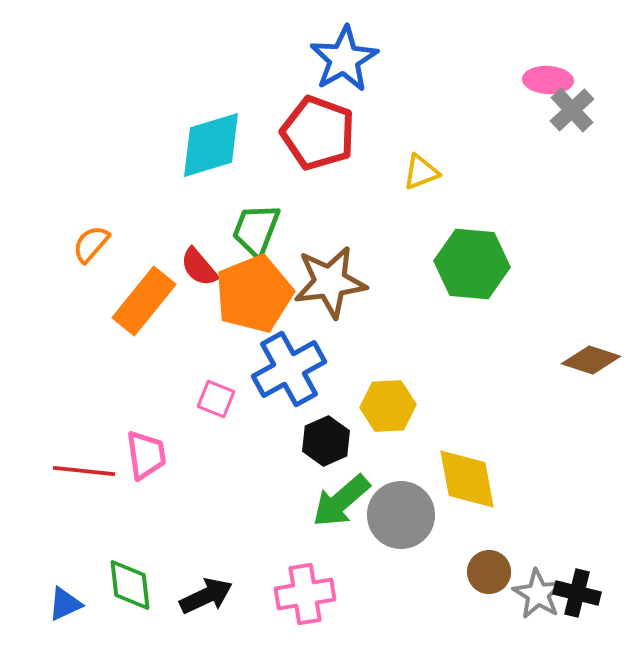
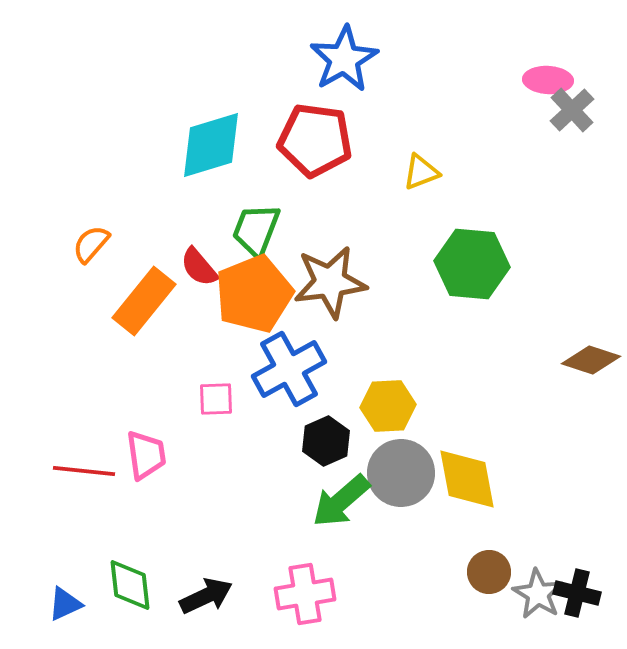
red pentagon: moved 3 px left, 7 px down; rotated 12 degrees counterclockwise
pink square: rotated 24 degrees counterclockwise
gray circle: moved 42 px up
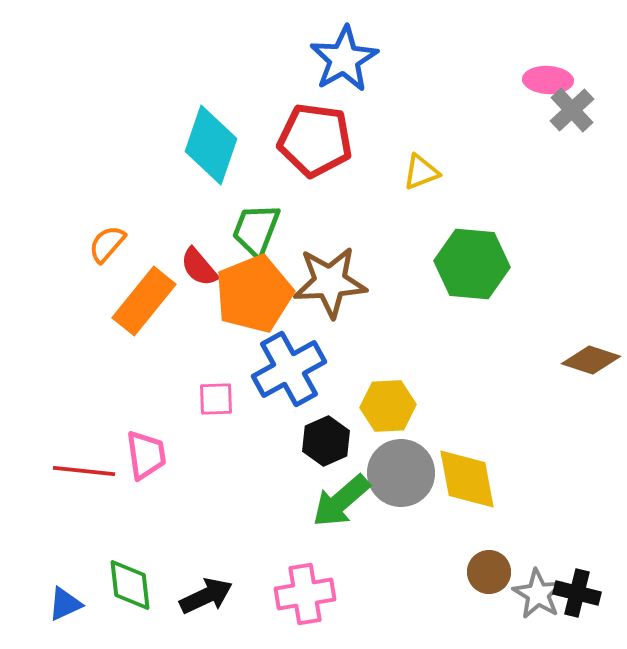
cyan diamond: rotated 54 degrees counterclockwise
orange semicircle: moved 16 px right
brown star: rotated 4 degrees clockwise
